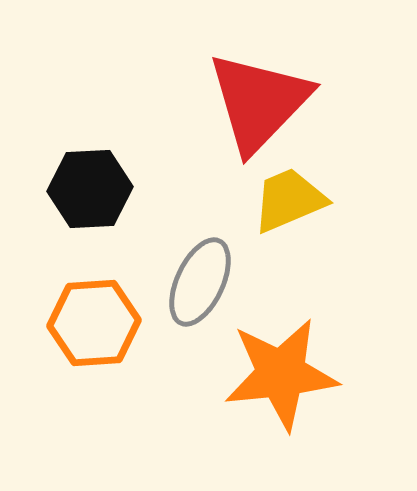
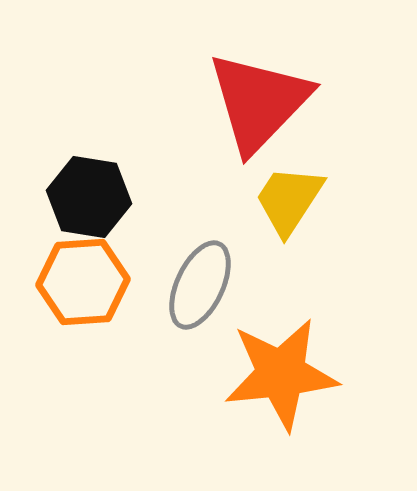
black hexagon: moved 1 px left, 8 px down; rotated 12 degrees clockwise
yellow trapezoid: rotated 34 degrees counterclockwise
gray ellipse: moved 3 px down
orange hexagon: moved 11 px left, 41 px up
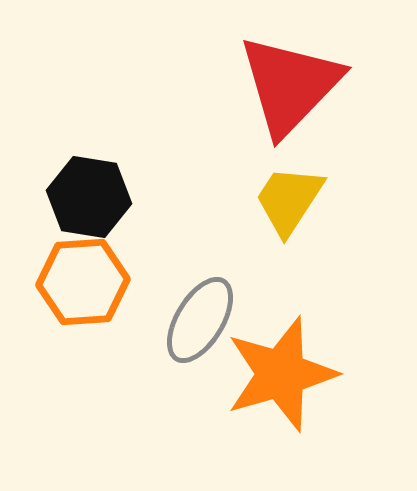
red triangle: moved 31 px right, 17 px up
gray ellipse: moved 35 px down; rotated 6 degrees clockwise
orange star: rotated 10 degrees counterclockwise
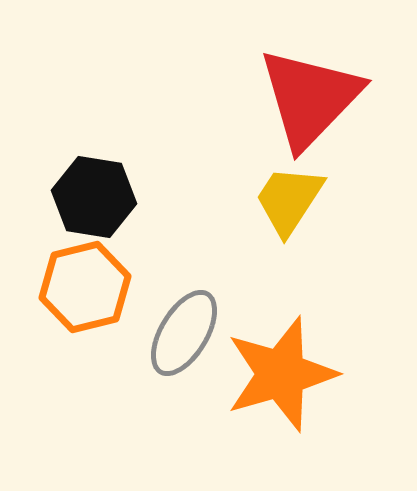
red triangle: moved 20 px right, 13 px down
black hexagon: moved 5 px right
orange hexagon: moved 2 px right, 5 px down; rotated 10 degrees counterclockwise
gray ellipse: moved 16 px left, 13 px down
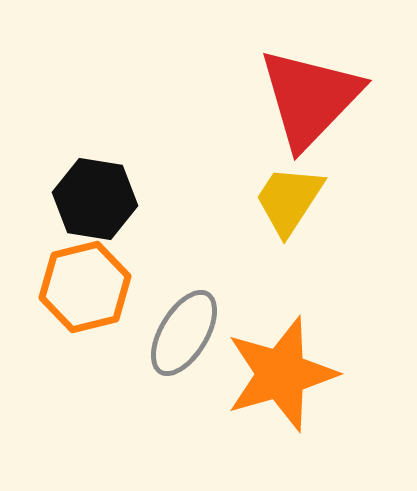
black hexagon: moved 1 px right, 2 px down
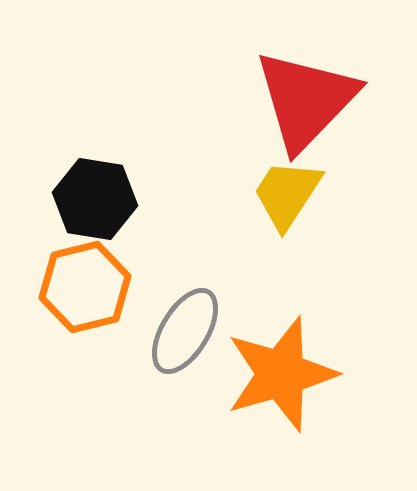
red triangle: moved 4 px left, 2 px down
yellow trapezoid: moved 2 px left, 6 px up
gray ellipse: moved 1 px right, 2 px up
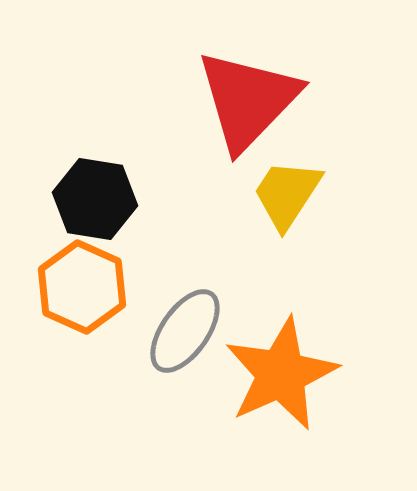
red triangle: moved 58 px left
orange hexagon: moved 3 px left; rotated 22 degrees counterclockwise
gray ellipse: rotated 4 degrees clockwise
orange star: rotated 8 degrees counterclockwise
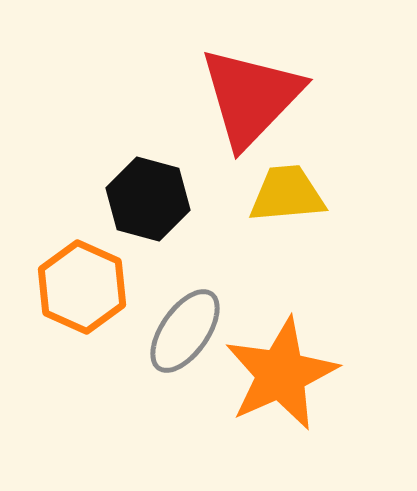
red triangle: moved 3 px right, 3 px up
yellow trapezoid: rotated 52 degrees clockwise
black hexagon: moved 53 px right; rotated 6 degrees clockwise
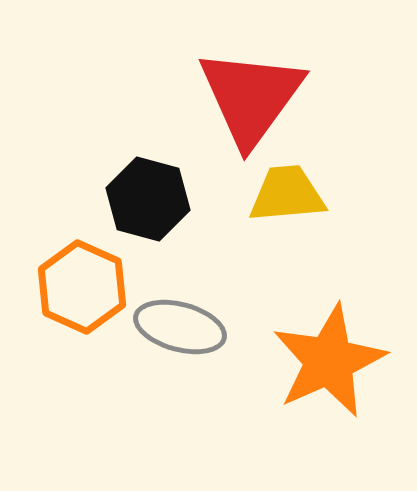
red triangle: rotated 8 degrees counterclockwise
gray ellipse: moved 5 px left, 4 px up; rotated 70 degrees clockwise
orange star: moved 48 px right, 13 px up
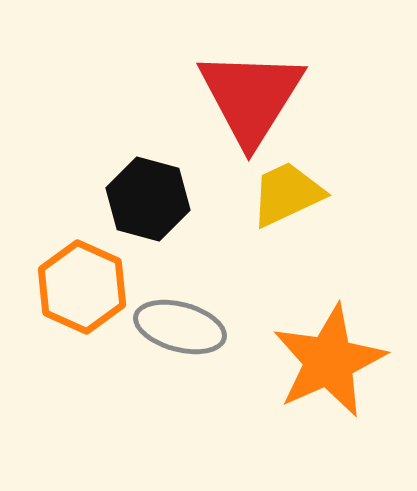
red triangle: rotated 4 degrees counterclockwise
yellow trapezoid: rotated 20 degrees counterclockwise
